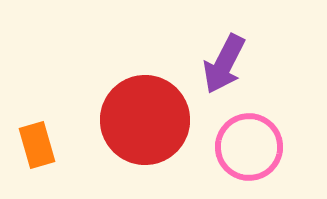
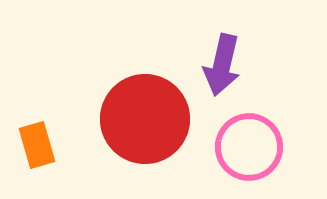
purple arrow: moved 2 px left, 1 px down; rotated 14 degrees counterclockwise
red circle: moved 1 px up
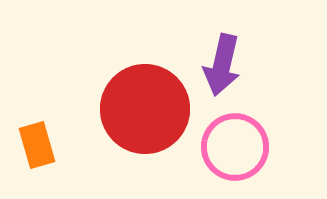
red circle: moved 10 px up
pink circle: moved 14 px left
